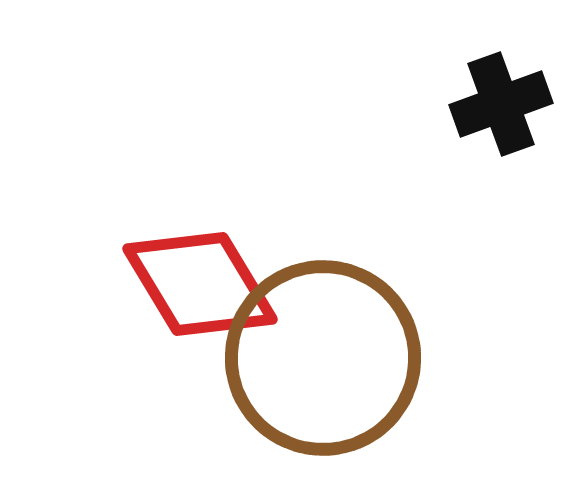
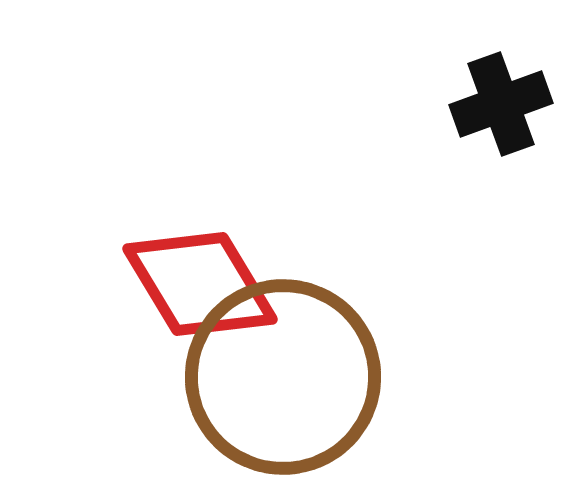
brown circle: moved 40 px left, 19 px down
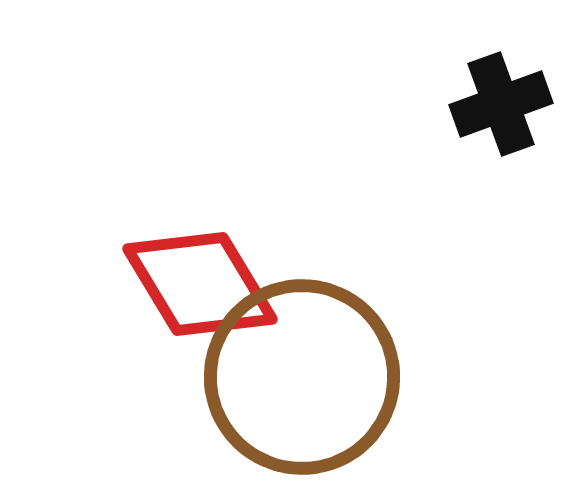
brown circle: moved 19 px right
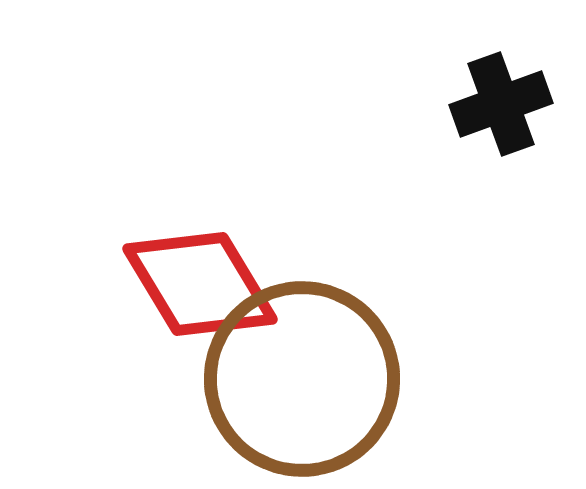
brown circle: moved 2 px down
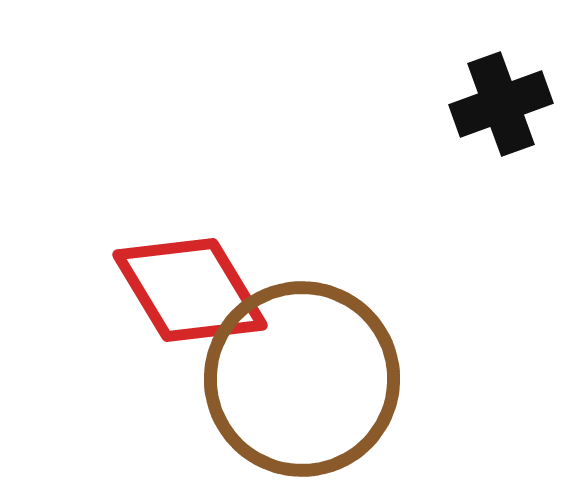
red diamond: moved 10 px left, 6 px down
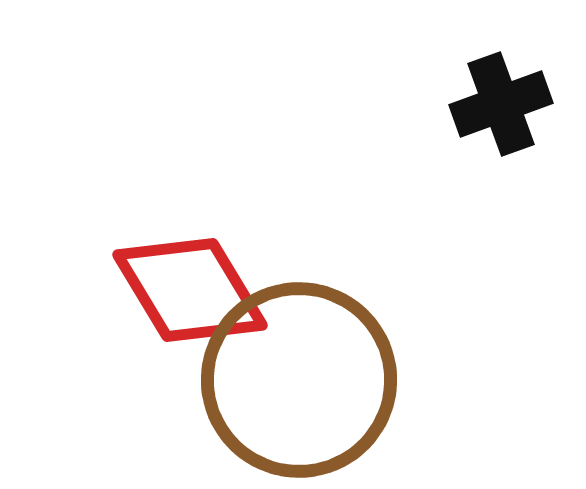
brown circle: moved 3 px left, 1 px down
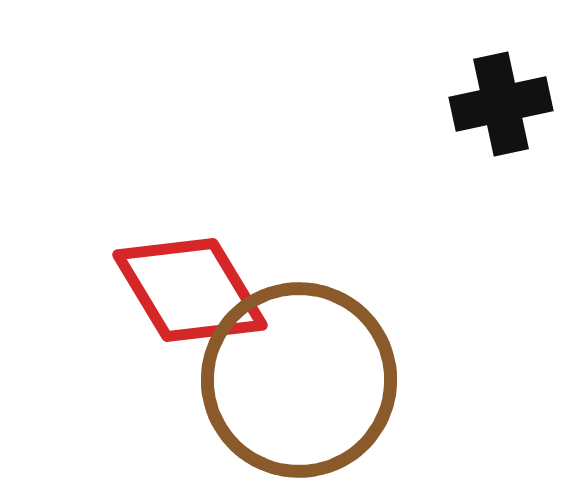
black cross: rotated 8 degrees clockwise
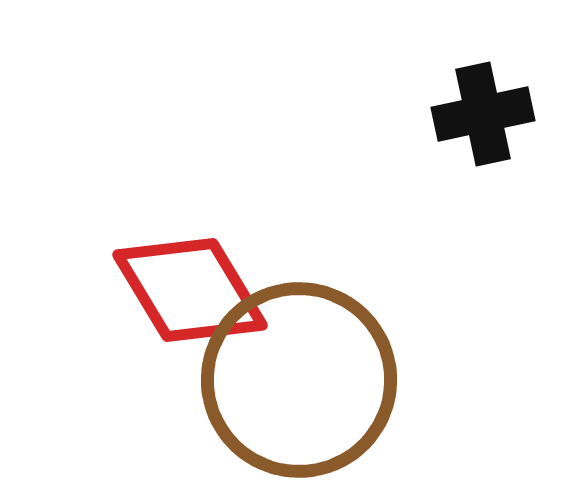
black cross: moved 18 px left, 10 px down
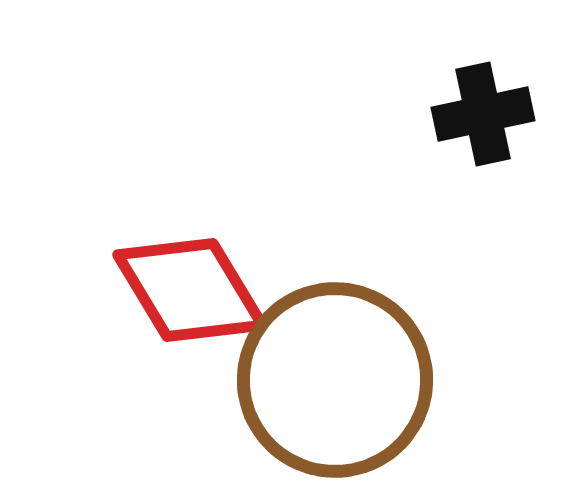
brown circle: moved 36 px right
